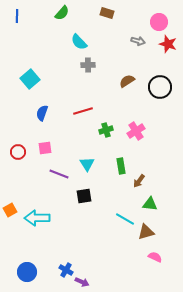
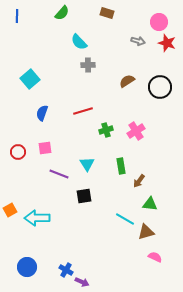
red star: moved 1 px left, 1 px up
blue circle: moved 5 px up
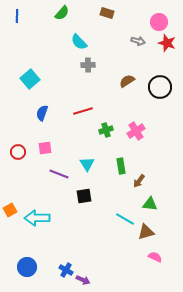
purple arrow: moved 1 px right, 2 px up
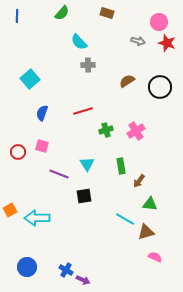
pink square: moved 3 px left, 2 px up; rotated 24 degrees clockwise
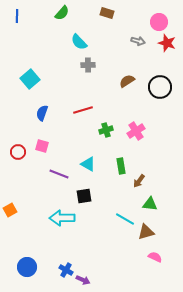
red line: moved 1 px up
cyan triangle: moved 1 px right; rotated 28 degrees counterclockwise
cyan arrow: moved 25 px right
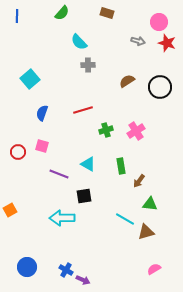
pink semicircle: moved 1 px left, 12 px down; rotated 56 degrees counterclockwise
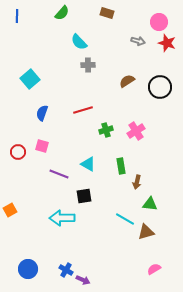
brown arrow: moved 2 px left, 1 px down; rotated 24 degrees counterclockwise
blue circle: moved 1 px right, 2 px down
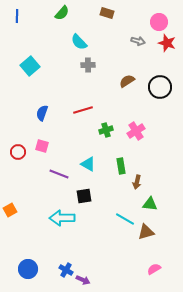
cyan square: moved 13 px up
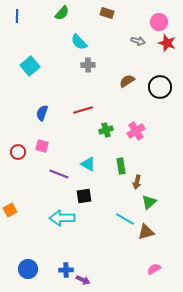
green triangle: moved 1 px left, 2 px up; rotated 49 degrees counterclockwise
blue cross: rotated 32 degrees counterclockwise
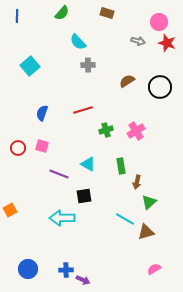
cyan semicircle: moved 1 px left
red circle: moved 4 px up
